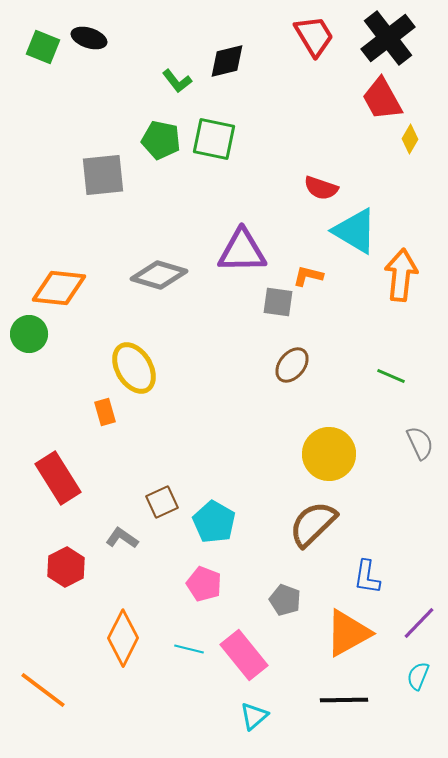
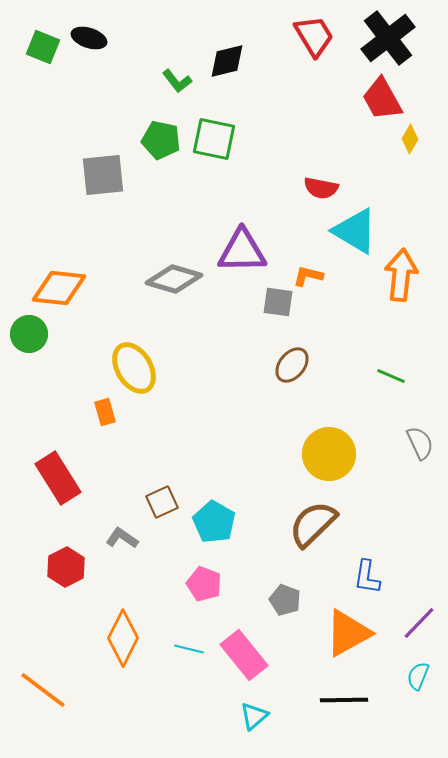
red semicircle at (321, 188): rotated 8 degrees counterclockwise
gray diamond at (159, 275): moved 15 px right, 4 px down
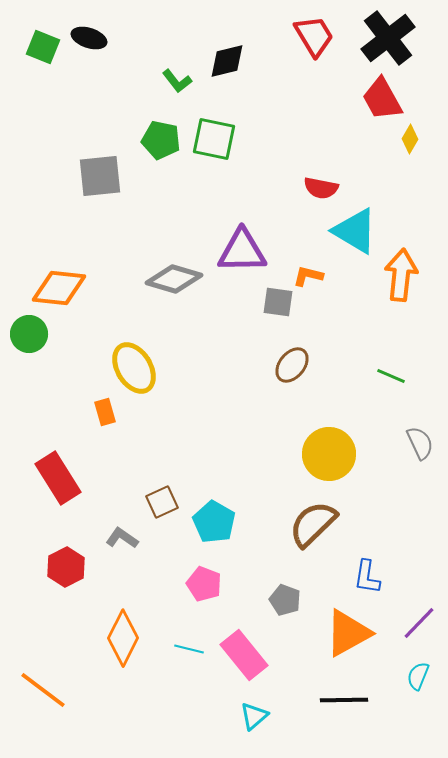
gray square at (103, 175): moved 3 px left, 1 px down
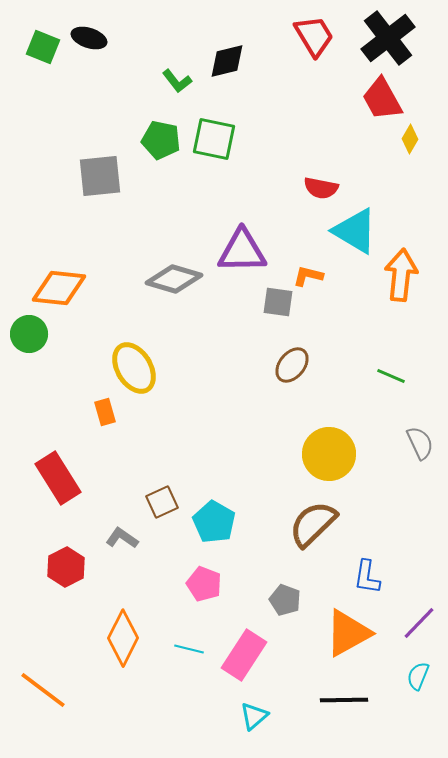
pink rectangle at (244, 655): rotated 72 degrees clockwise
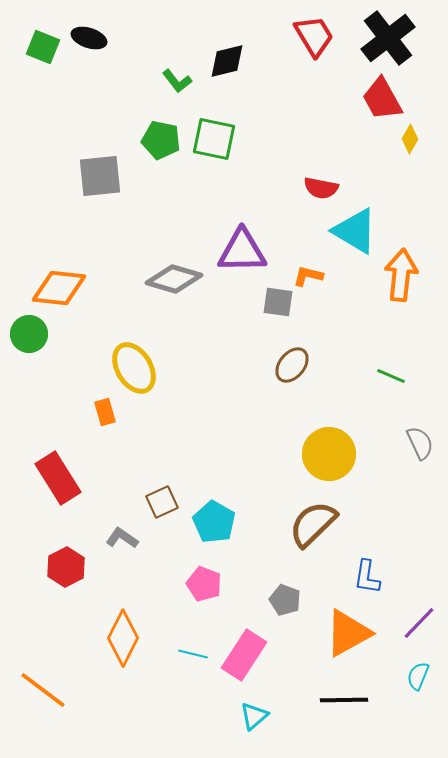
cyan line at (189, 649): moved 4 px right, 5 px down
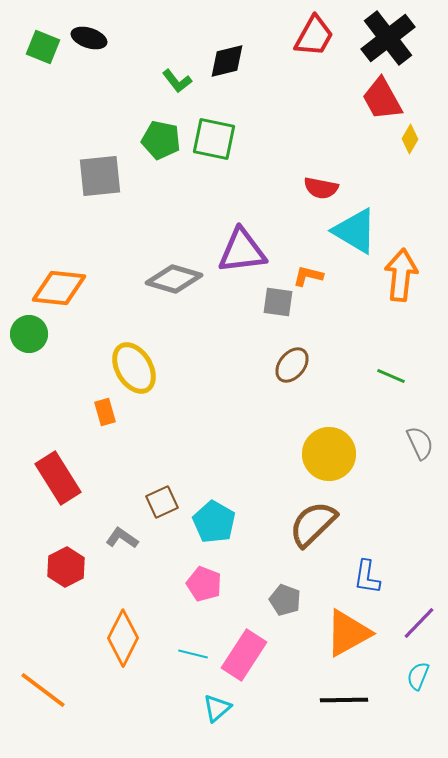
red trapezoid at (314, 36): rotated 60 degrees clockwise
purple triangle at (242, 251): rotated 6 degrees counterclockwise
cyan triangle at (254, 716): moved 37 px left, 8 px up
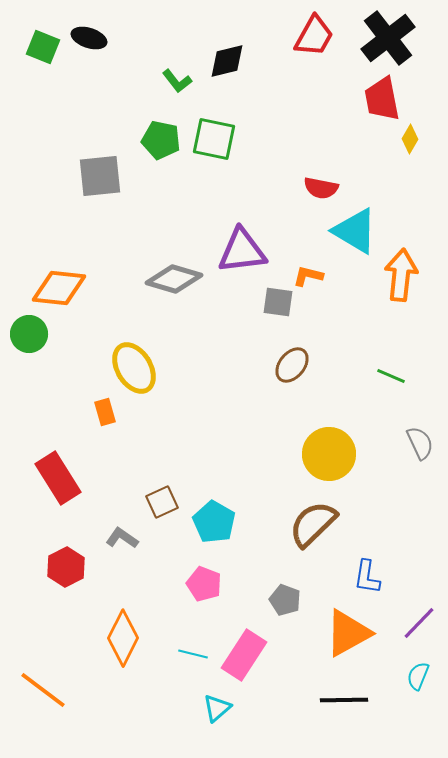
red trapezoid at (382, 99): rotated 18 degrees clockwise
